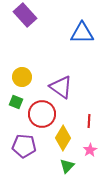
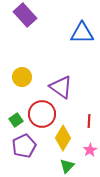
green square: moved 18 px down; rotated 32 degrees clockwise
purple pentagon: rotated 30 degrees counterclockwise
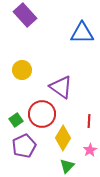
yellow circle: moved 7 px up
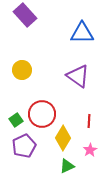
purple triangle: moved 17 px right, 11 px up
green triangle: rotated 21 degrees clockwise
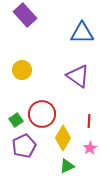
pink star: moved 2 px up
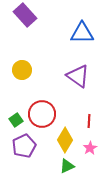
yellow diamond: moved 2 px right, 2 px down
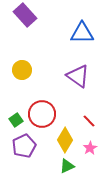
red line: rotated 48 degrees counterclockwise
